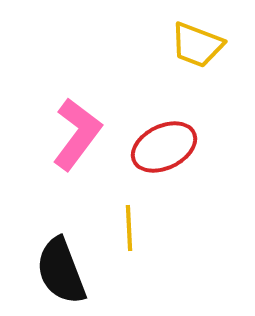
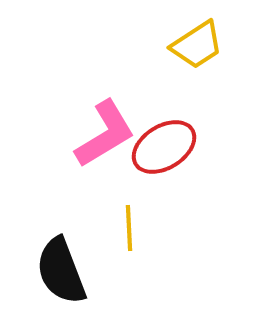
yellow trapezoid: rotated 54 degrees counterclockwise
pink L-shape: moved 28 px right; rotated 22 degrees clockwise
red ellipse: rotated 6 degrees counterclockwise
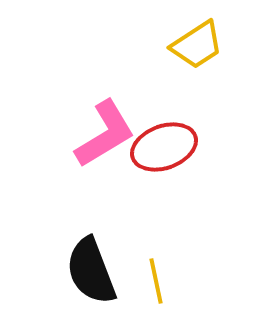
red ellipse: rotated 12 degrees clockwise
yellow line: moved 27 px right, 53 px down; rotated 9 degrees counterclockwise
black semicircle: moved 30 px right
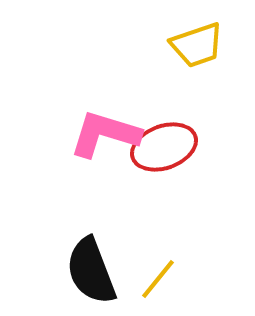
yellow trapezoid: rotated 14 degrees clockwise
pink L-shape: rotated 132 degrees counterclockwise
yellow line: moved 2 px right, 2 px up; rotated 51 degrees clockwise
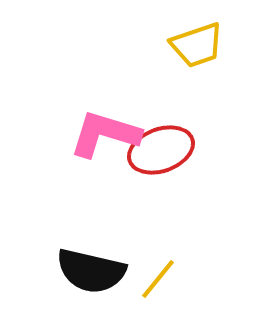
red ellipse: moved 3 px left, 3 px down
black semicircle: rotated 56 degrees counterclockwise
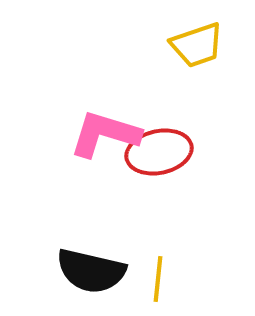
red ellipse: moved 2 px left, 2 px down; rotated 8 degrees clockwise
yellow line: rotated 33 degrees counterclockwise
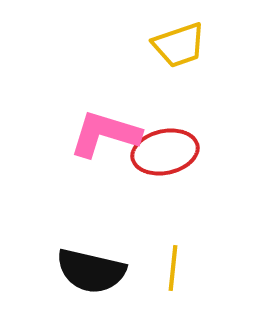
yellow trapezoid: moved 18 px left
red ellipse: moved 6 px right
yellow line: moved 15 px right, 11 px up
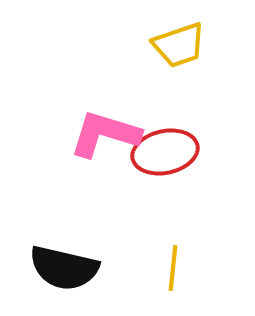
black semicircle: moved 27 px left, 3 px up
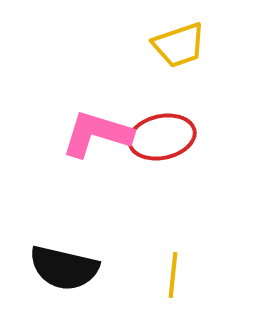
pink L-shape: moved 8 px left
red ellipse: moved 3 px left, 15 px up
yellow line: moved 7 px down
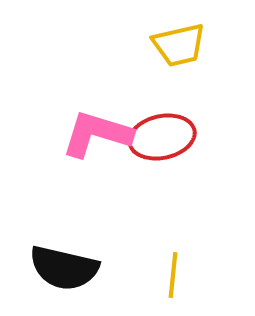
yellow trapezoid: rotated 6 degrees clockwise
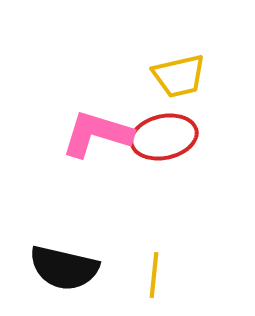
yellow trapezoid: moved 31 px down
red ellipse: moved 2 px right
yellow line: moved 19 px left
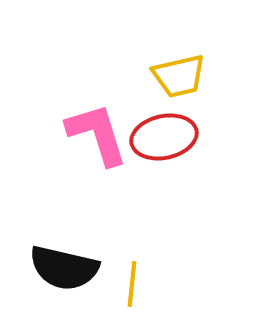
pink L-shape: rotated 56 degrees clockwise
yellow line: moved 22 px left, 9 px down
